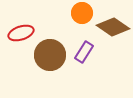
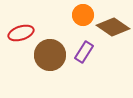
orange circle: moved 1 px right, 2 px down
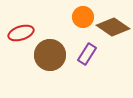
orange circle: moved 2 px down
purple rectangle: moved 3 px right, 2 px down
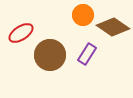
orange circle: moved 2 px up
red ellipse: rotated 15 degrees counterclockwise
